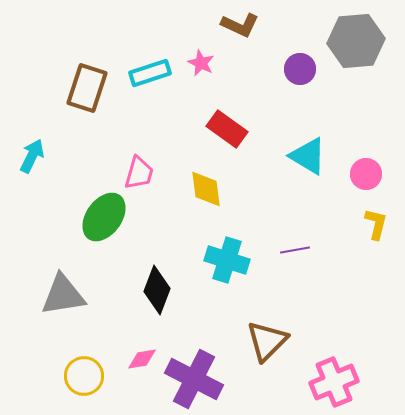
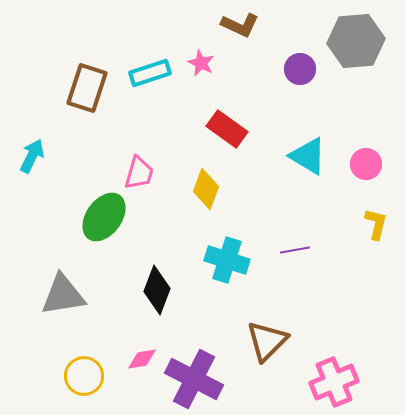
pink circle: moved 10 px up
yellow diamond: rotated 27 degrees clockwise
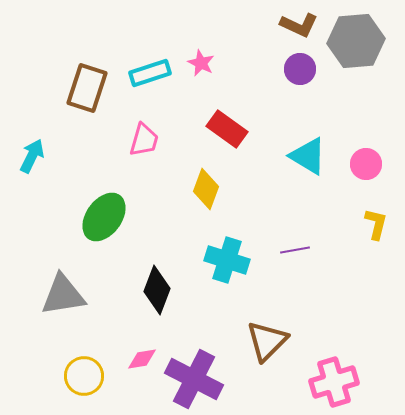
brown L-shape: moved 59 px right
pink trapezoid: moved 5 px right, 33 px up
pink cross: rotated 6 degrees clockwise
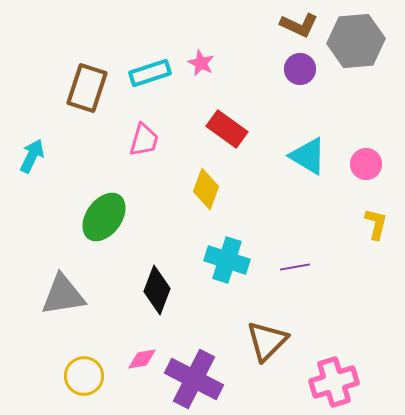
purple line: moved 17 px down
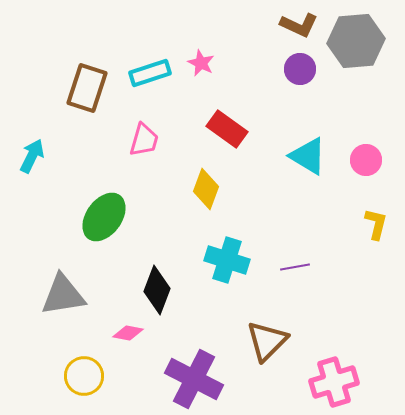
pink circle: moved 4 px up
pink diamond: moved 14 px left, 26 px up; rotated 20 degrees clockwise
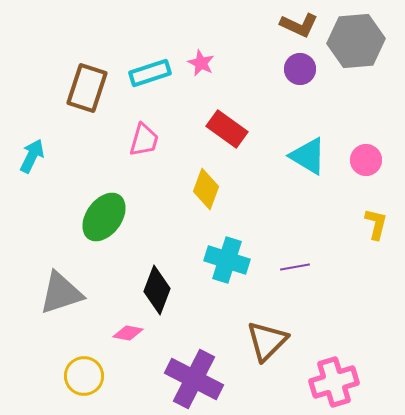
gray triangle: moved 2 px left, 2 px up; rotated 9 degrees counterclockwise
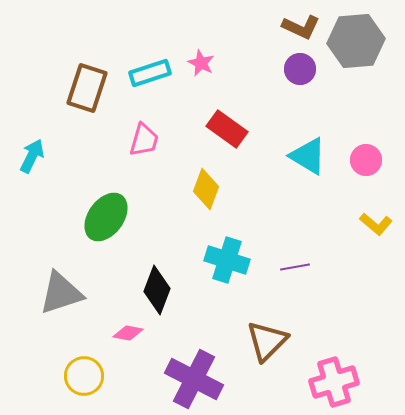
brown L-shape: moved 2 px right, 2 px down
green ellipse: moved 2 px right
yellow L-shape: rotated 116 degrees clockwise
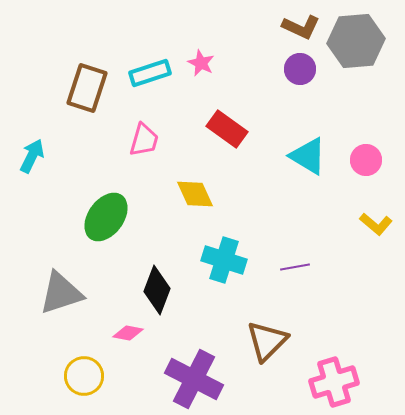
yellow diamond: moved 11 px left, 5 px down; rotated 45 degrees counterclockwise
cyan cross: moved 3 px left
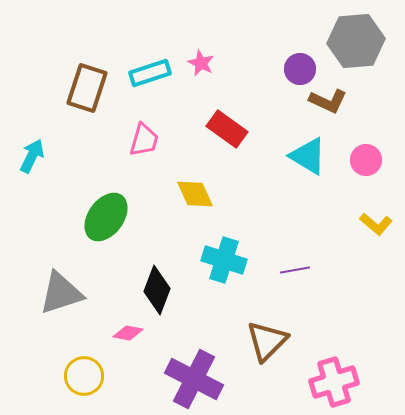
brown L-shape: moved 27 px right, 74 px down
purple line: moved 3 px down
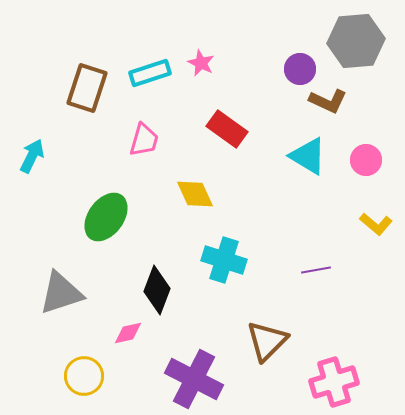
purple line: moved 21 px right
pink diamond: rotated 24 degrees counterclockwise
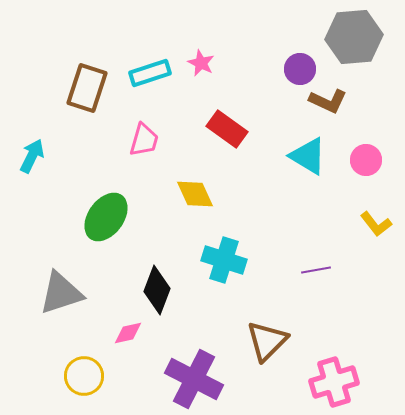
gray hexagon: moved 2 px left, 4 px up
yellow L-shape: rotated 12 degrees clockwise
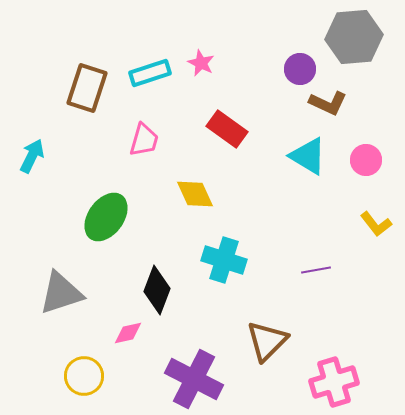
brown L-shape: moved 2 px down
